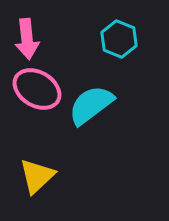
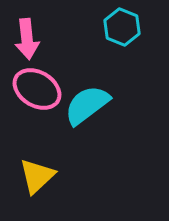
cyan hexagon: moved 3 px right, 12 px up
cyan semicircle: moved 4 px left
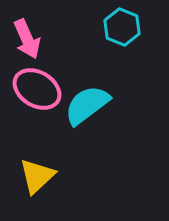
pink arrow: rotated 18 degrees counterclockwise
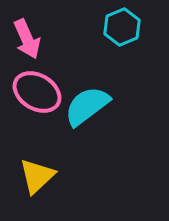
cyan hexagon: rotated 15 degrees clockwise
pink ellipse: moved 3 px down
cyan semicircle: moved 1 px down
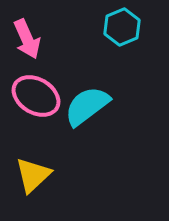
pink ellipse: moved 1 px left, 4 px down
yellow triangle: moved 4 px left, 1 px up
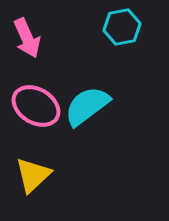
cyan hexagon: rotated 12 degrees clockwise
pink arrow: moved 1 px up
pink ellipse: moved 10 px down
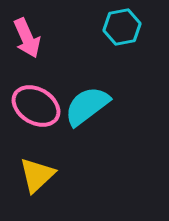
yellow triangle: moved 4 px right
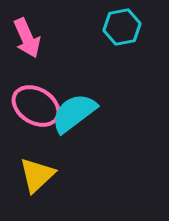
cyan semicircle: moved 13 px left, 7 px down
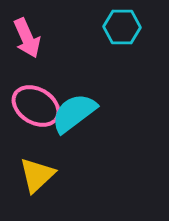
cyan hexagon: rotated 12 degrees clockwise
